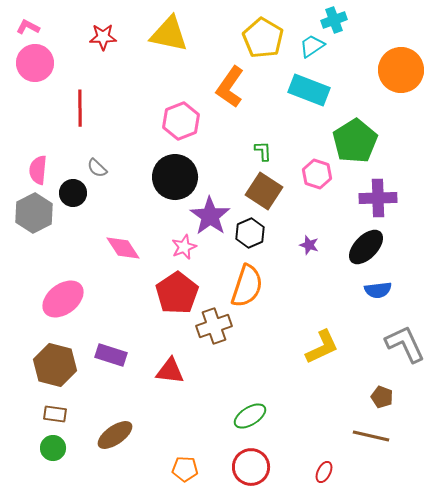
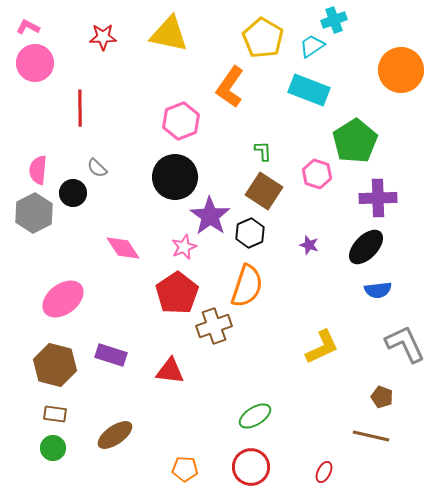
green ellipse at (250, 416): moved 5 px right
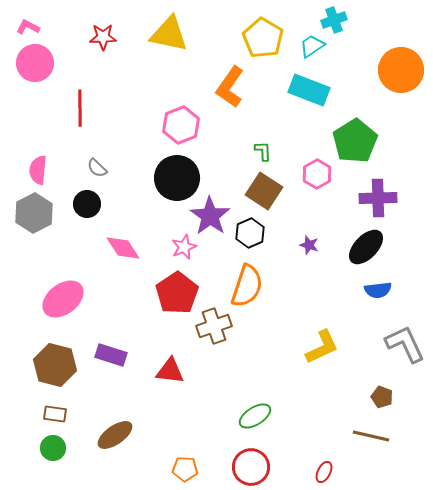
pink hexagon at (181, 121): moved 4 px down
pink hexagon at (317, 174): rotated 12 degrees clockwise
black circle at (175, 177): moved 2 px right, 1 px down
black circle at (73, 193): moved 14 px right, 11 px down
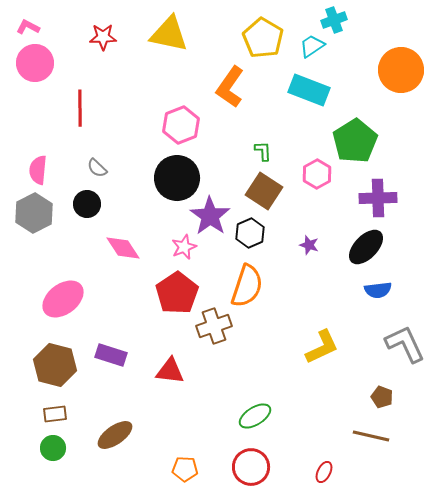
brown rectangle at (55, 414): rotated 15 degrees counterclockwise
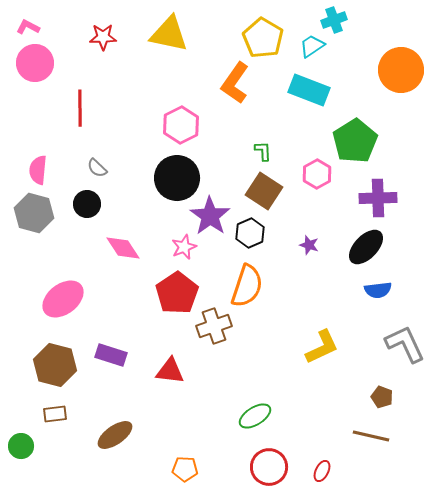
orange L-shape at (230, 87): moved 5 px right, 4 px up
pink hexagon at (181, 125): rotated 6 degrees counterclockwise
gray hexagon at (34, 213): rotated 18 degrees counterclockwise
green circle at (53, 448): moved 32 px left, 2 px up
red circle at (251, 467): moved 18 px right
red ellipse at (324, 472): moved 2 px left, 1 px up
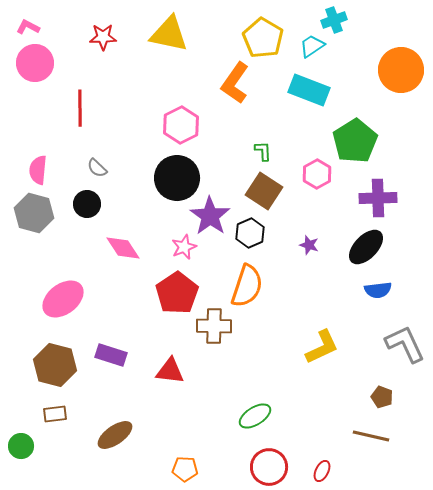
brown cross at (214, 326): rotated 20 degrees clockwise
